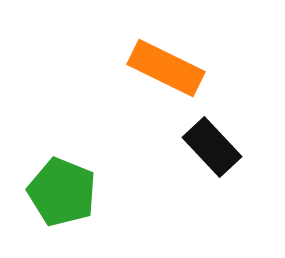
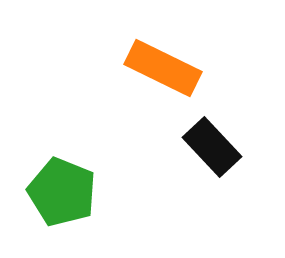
orange rectangle: moved 3 px left
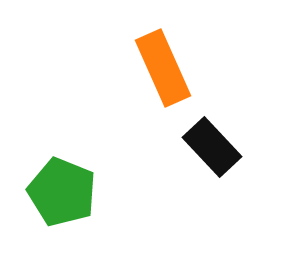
orange rectangle: rotated 40 degrees clockwise
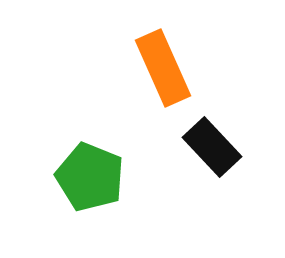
green pentagon: moved 28 px right, 15 px up
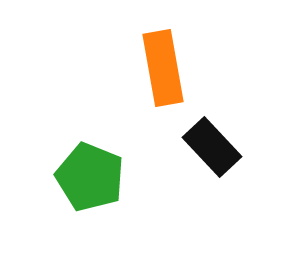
orange rectangle: rotated 14 degrees clockwise
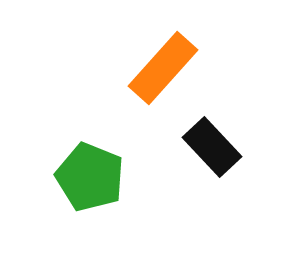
orange rectangle: rotated 52 degrees clockwise
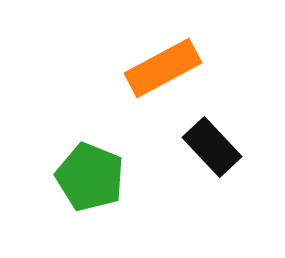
orange rectangle: rotated 20 degrees clockwise
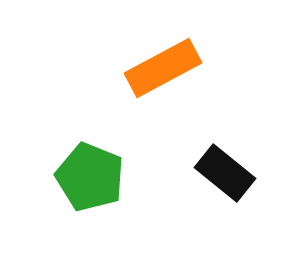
black rectangle: moved 13 px right, 26 px down; rotated 8 degrees counterclockwise
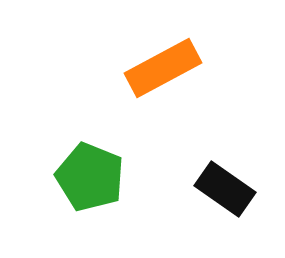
black rectangle: moved 16 px down; rotated 4 degrees counterclockwise
